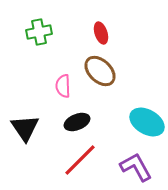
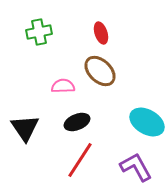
pink semicircle: rotated 90 degrees clockwise
red line: rotated 12 degrees counterclockwise
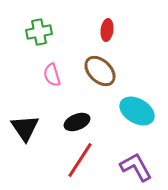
red ellipse: moved 6 px right, 3 px up; rotated 25 degrees clockwise
pink semicircle: moved 11 px left, 11 px up; rotated 105 degrees counterclockwise
cyan ellipse: moved 10 px left, 11 px up
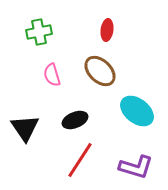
cyan ellipse: rotated 8 degrees clockwise
black ellipse: moved 2 px left, 2 px up
purple L-shape: rotated 136 degrees clockwise
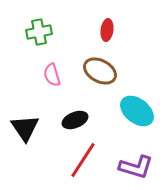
brown ellipse: rotated 16 degrees counterclockwise
red line: moved 3 px right
